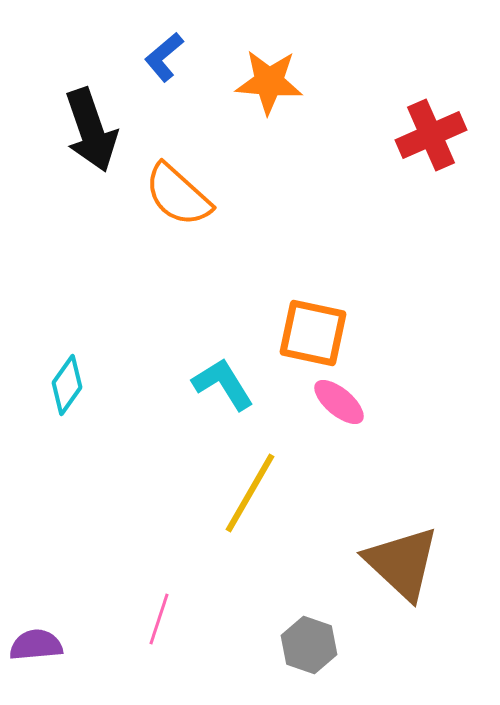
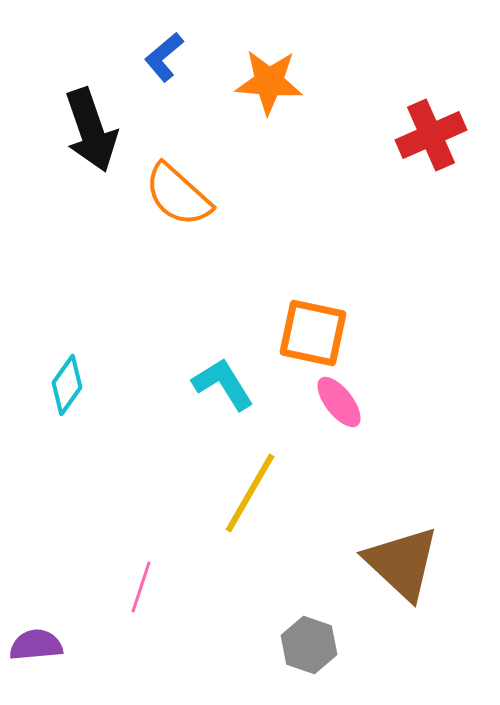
pink ellipse: rotated 12 degrees clockwise
pink line: moved 18 px left, 32 px up
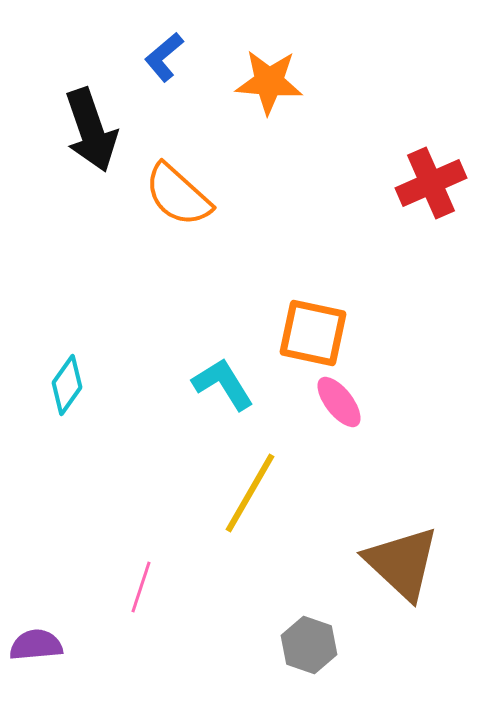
red cross: moved 48 px down
